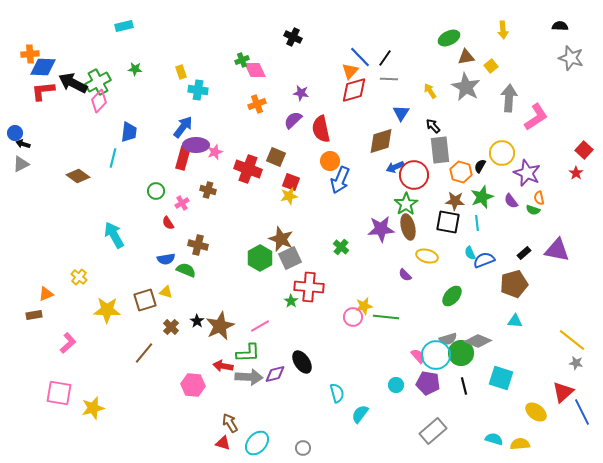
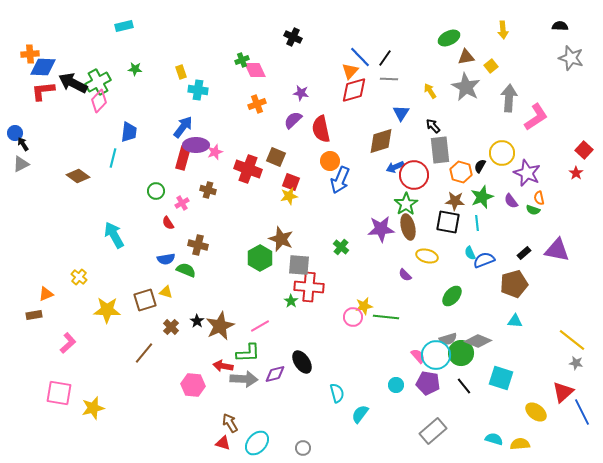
black arrow at (23, 144): rotated 40 degrees clockwise
gray square at (290, 258): moved 9 px right, 7 px down; rotated 30 degrees clockwise
gray arrow at (249, 377): moved 5 px left, 2 px down
black line at (464, 386): rotated 24 degrees counterclockwise
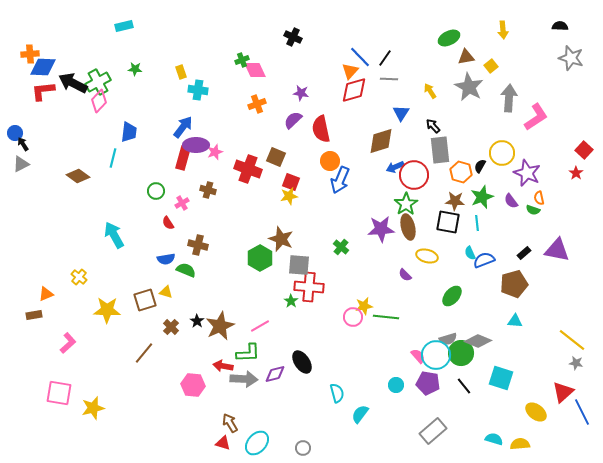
gray star at (466, 87): moved 3 px right
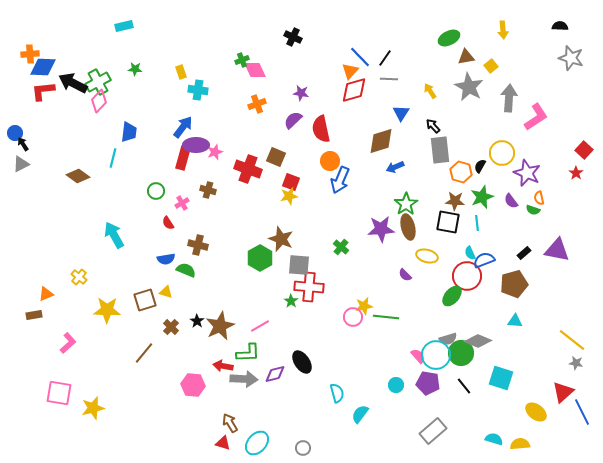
red circle at (414, 175): moved 53 px right, 101 px down
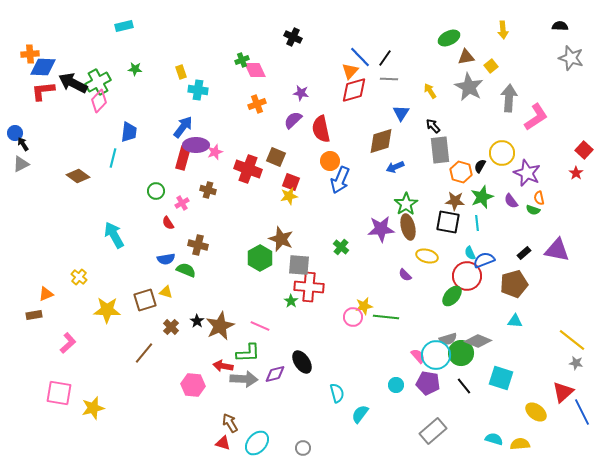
pink line at (260, 326): rotated 54 degrees clockwise
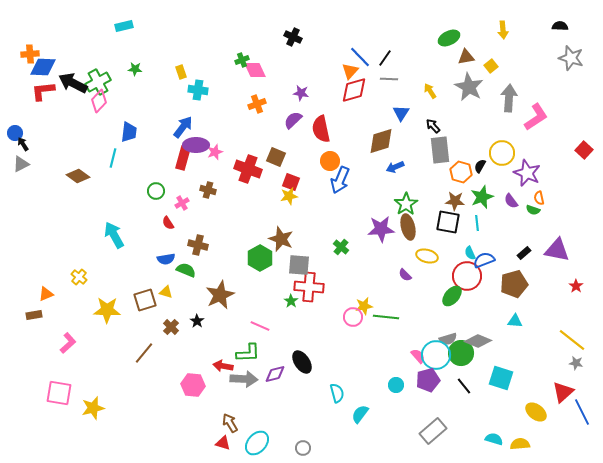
red star at (576, 173): moved 113 px down
brown star at (220, 326): moved 31 px up
purple pentagon at (428, 383): moved 3 px up; rotated 25 degrees counterclockwise
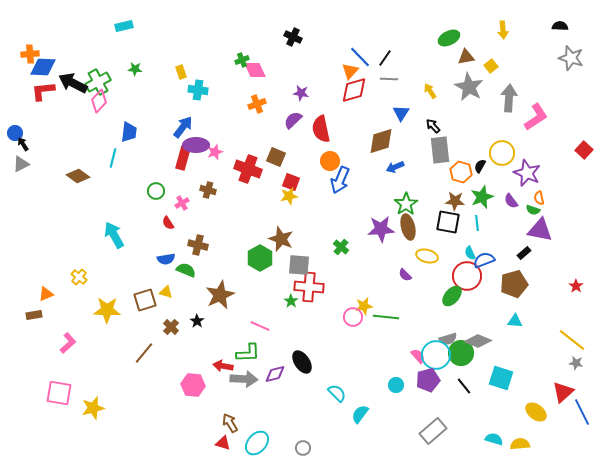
purple triangle at (557, 250): moved 17 px left, 20 px up
cyan semicircle at (337, 393): rotated 30 degrees counterclockwise
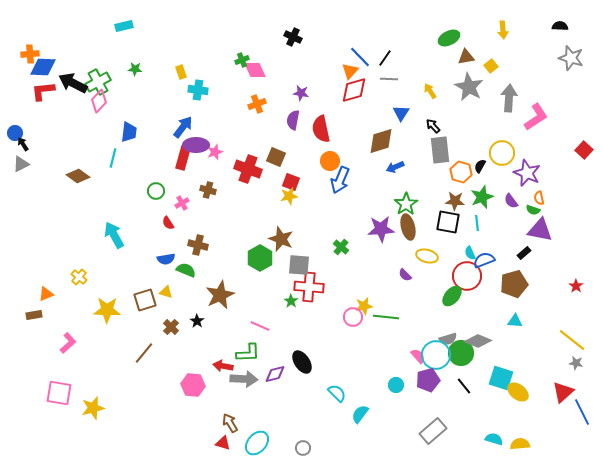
purple semicircle at (293, 120): rotated 36 degrees counterclockwise
yellow ellipse at (536, 412): moved 18 px left, 20 px up
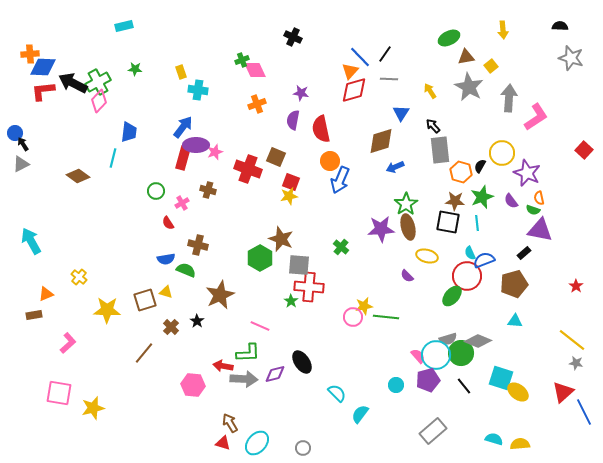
black line at (385, 58): moved 4 px up
cyan arrow at (114, 235): moved 83 px left, 6 px down
purple semicircle at (405, 275): moved 2 px right, 1 px down
blue line at (582, 412): moved 2 px right
